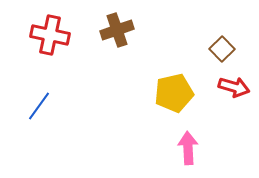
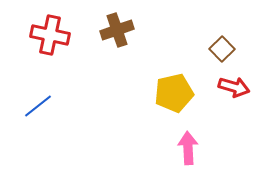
blue line: moved 1 px left; rotated 16 degrees clockwise
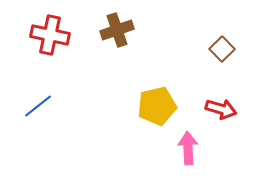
red arrow: moved 13 px left, 22 px down
yellow pentagon: moved 17 px left, 13 px down
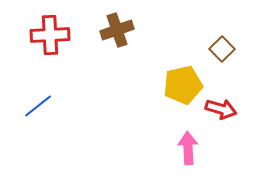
red cross: rotated 15 degrees counterclockwise
yellow pentagon: moved 26 px right, 21 px up
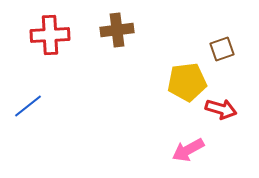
brown cross: rotated 12 degrees clockwise
brown square: rotated 25 degrees clockwise
yellow pentagon: moved 4 px right, 3 px up; rotated 6 degrees clockwise
blue line: moved 10 px left
pink arrow: moved 2 px down; rotated 116 degrees counterclockwise
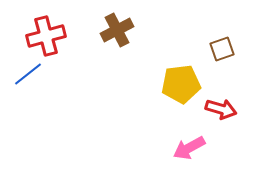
brown cross: rotated 20 degrees counterclockwise
red cross: moved 4 px left, 1 px down; rotated 12 degrees counterclockwise
yellow pentagon: moved 6 px left, 2 px down
blue line: moved 32 px up
pink arrow: moved 1 px right, 2 px up
